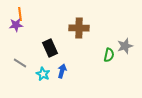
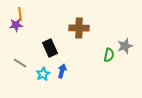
cyan star: rotated 16 degrees clockwise
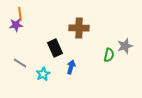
black rectangle: moved 5 px right
blue arrow: moved 9 px right, 4 px up
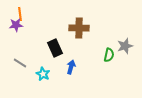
cyan star: rotated 16 degrees counterclockwise
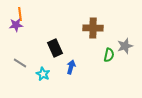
brown cross: moved 14 px right
